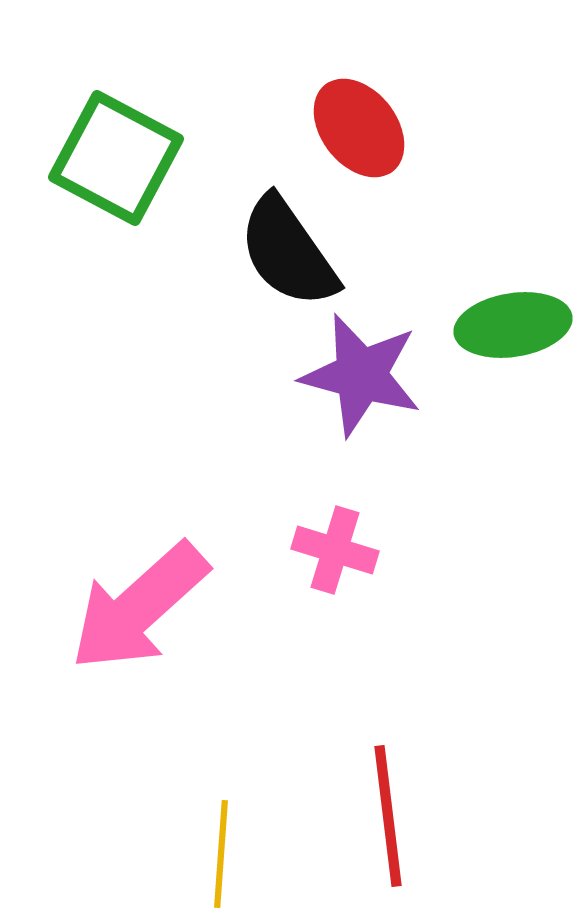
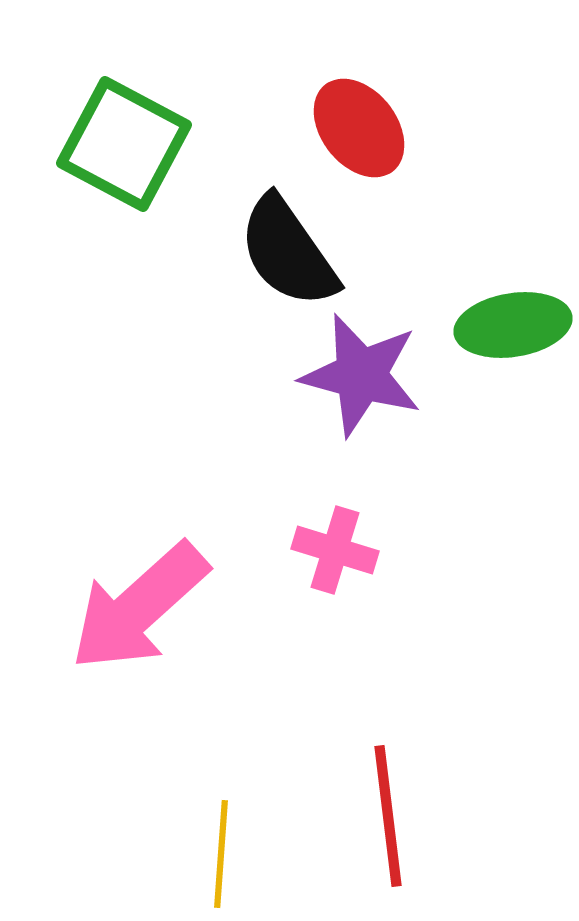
green square: moved 8 px right, 14 px up
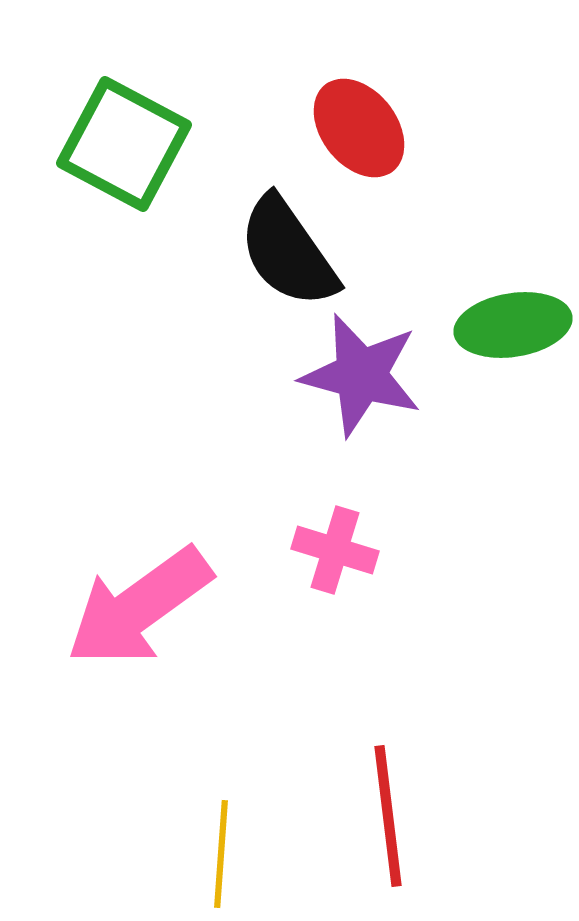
pink arrow: rotated 6 degrees clockwise
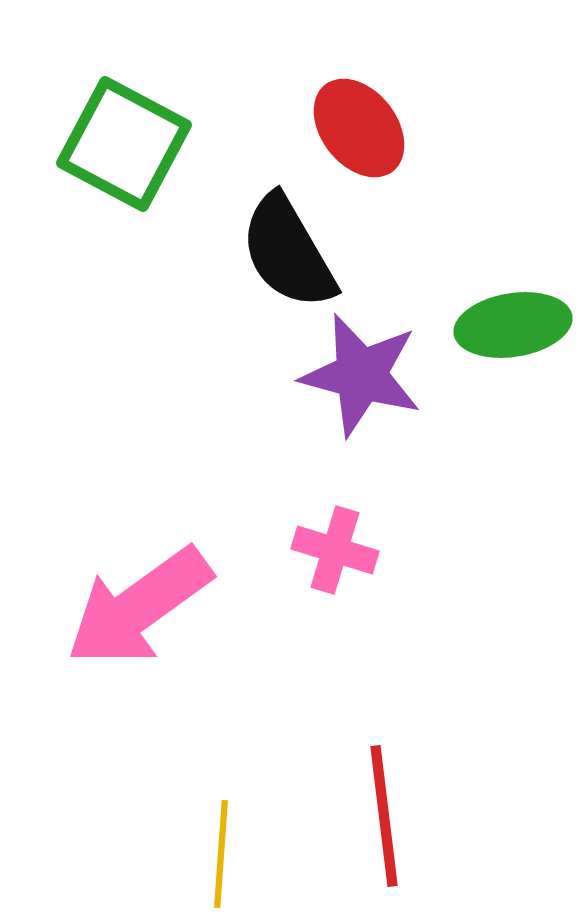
black semicircle: rotated 5 degrees clockwise
red line: moved 4 px left
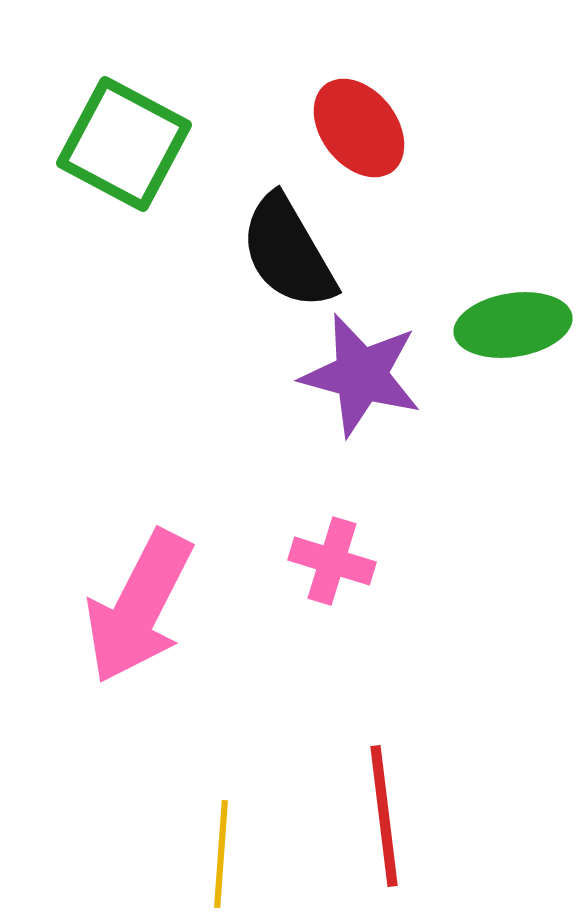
pink cross: moved 3 px left, 11 px down
pink arrow: rotated 27 degrees counterclockwise
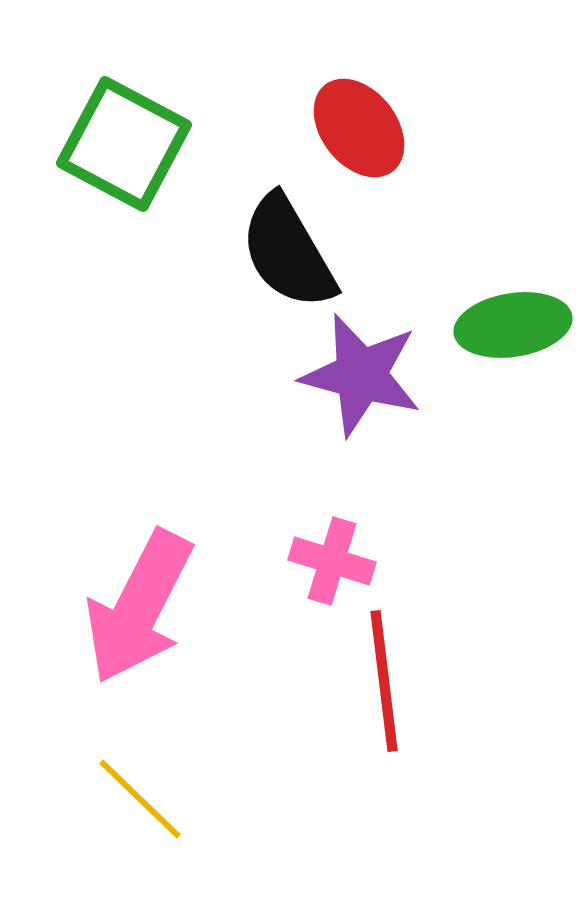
red line: moved 135 px up
yellow line: moved 81 px left, 55 px up; rotated 50 degrees counterclockwise
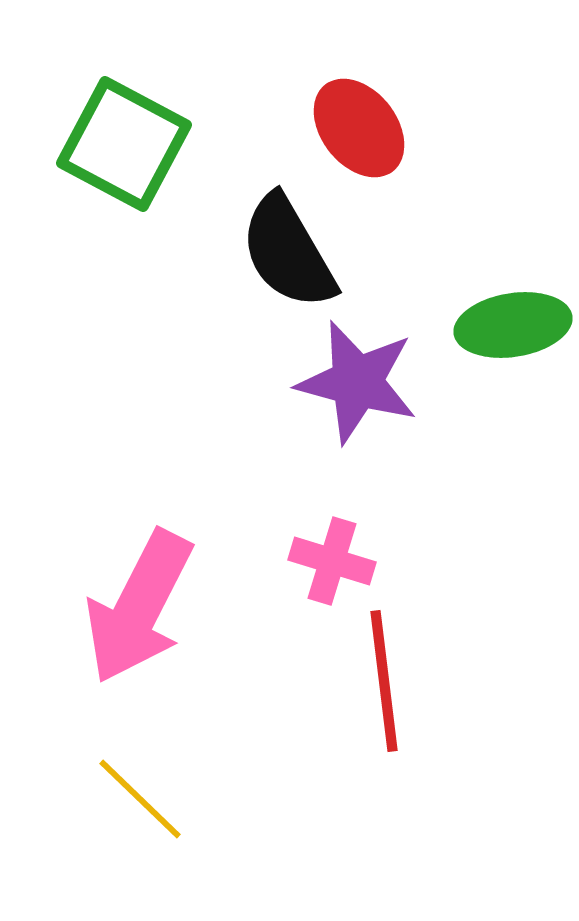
purple star: moved 4 px left, 7 px down
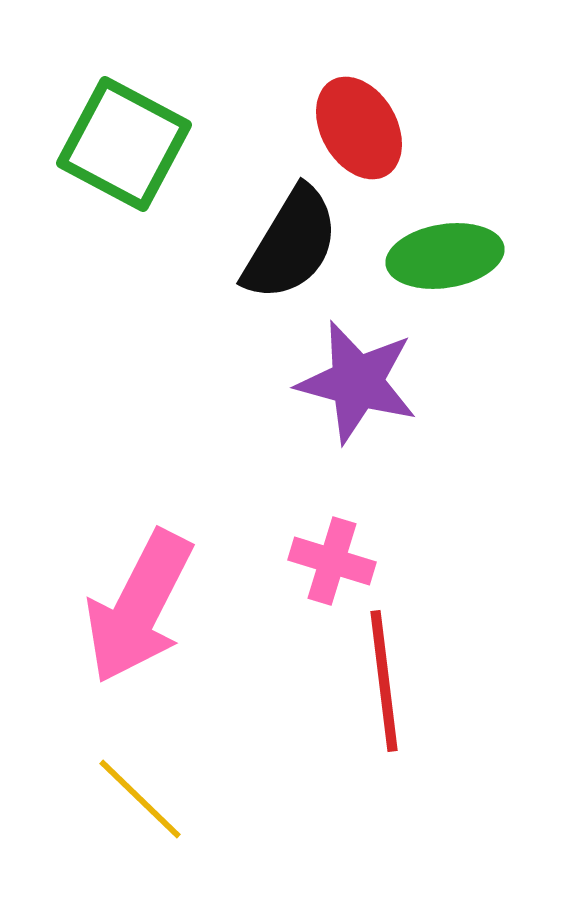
red ellipse: rotated 8 degrees clockwise
black semicircle: moved 3 px right, 8 px up; rotated 119 degrees counterclockwise
green ellipse: moved 68 px left, 69 px up
